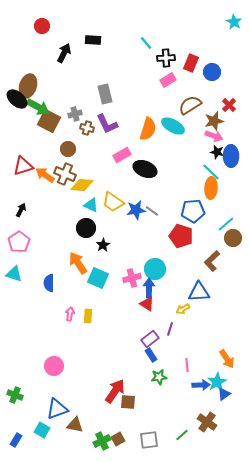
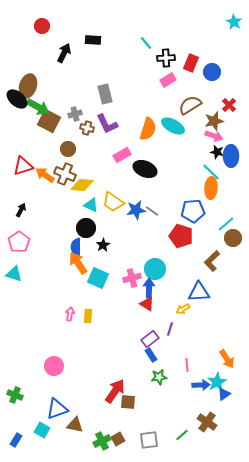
blue semicircle at (49, 283): moved 27 px right, 36 px up
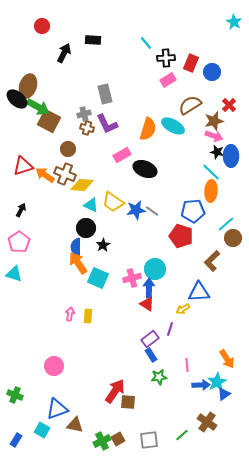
gray cross at (75, 114): moved 9 px right
orange ellipse at (211, 188): moved 3 px down
